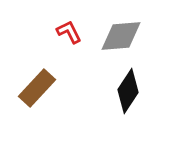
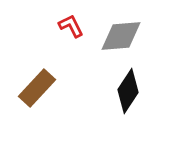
red L-shape: moved 2 px right, 6 px up
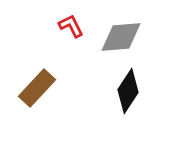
gray diamond: moved 1 px down
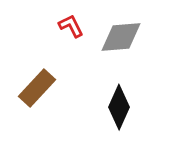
black diamond: moved 9 px left, 16 px down; rotated 9 degrees counterclockwise
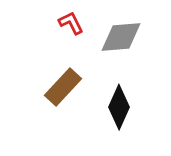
red L-shape: moved 3 px up
brown rectangle: moved 26 px right, 1 px up
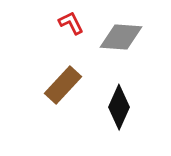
gray diamond: rotated 9 degrees clockwise
brown rectangle: moved 2 px up
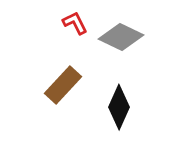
red L-shape: moved 4 px right
gray diamond: rotated 21 degrees clockwise
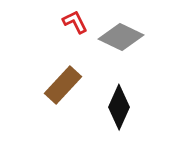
red L-shape: moved 1 px up
